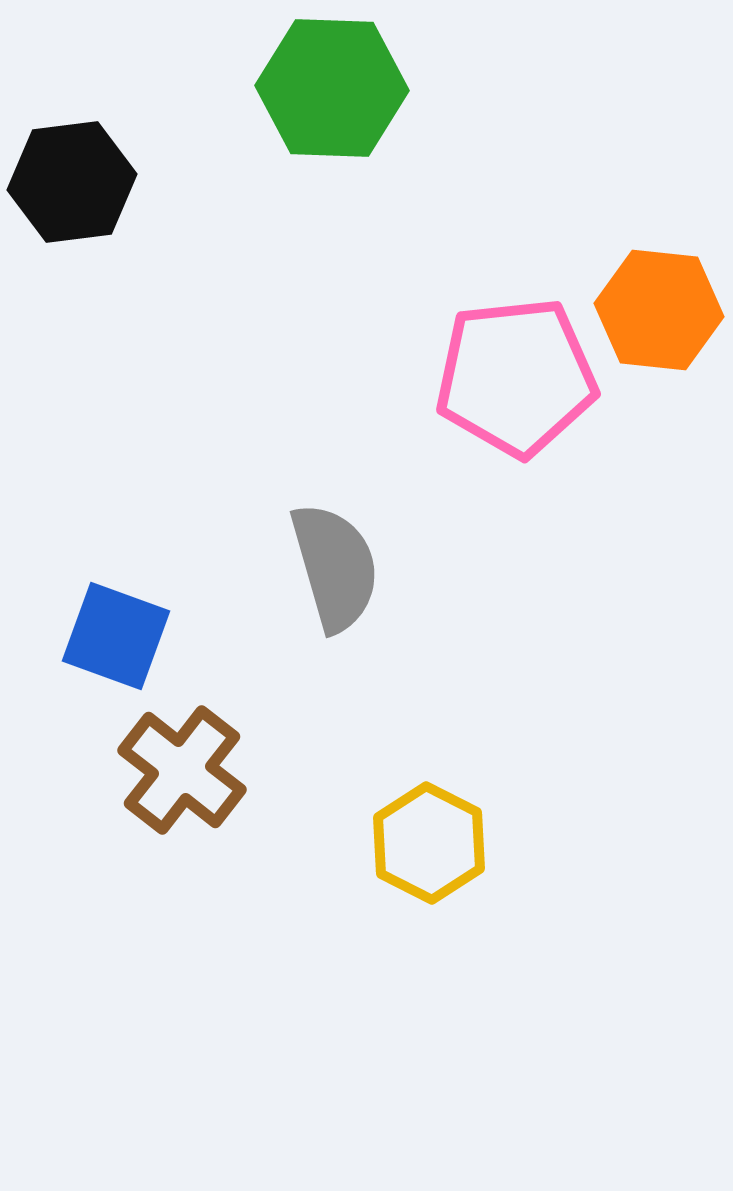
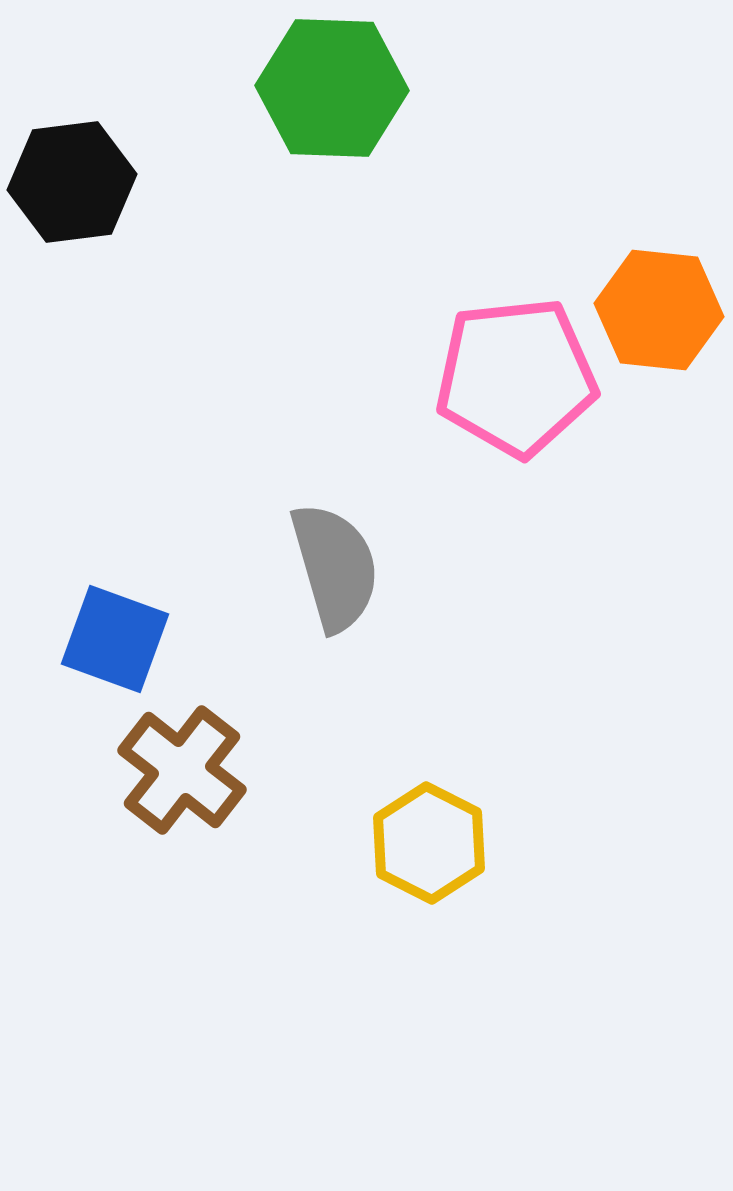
blue square: moved 1 px left, 3 px down
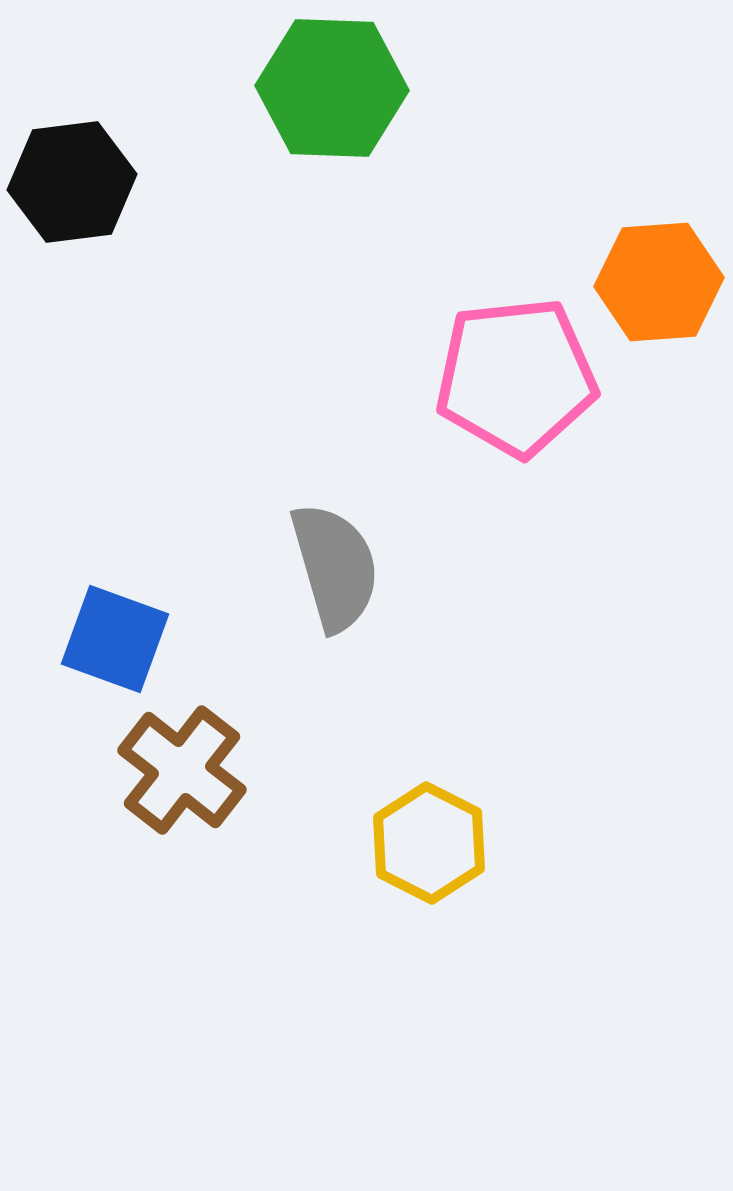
orange hexagon: moved 28 px up; rotated 10 degrees counterclockwise
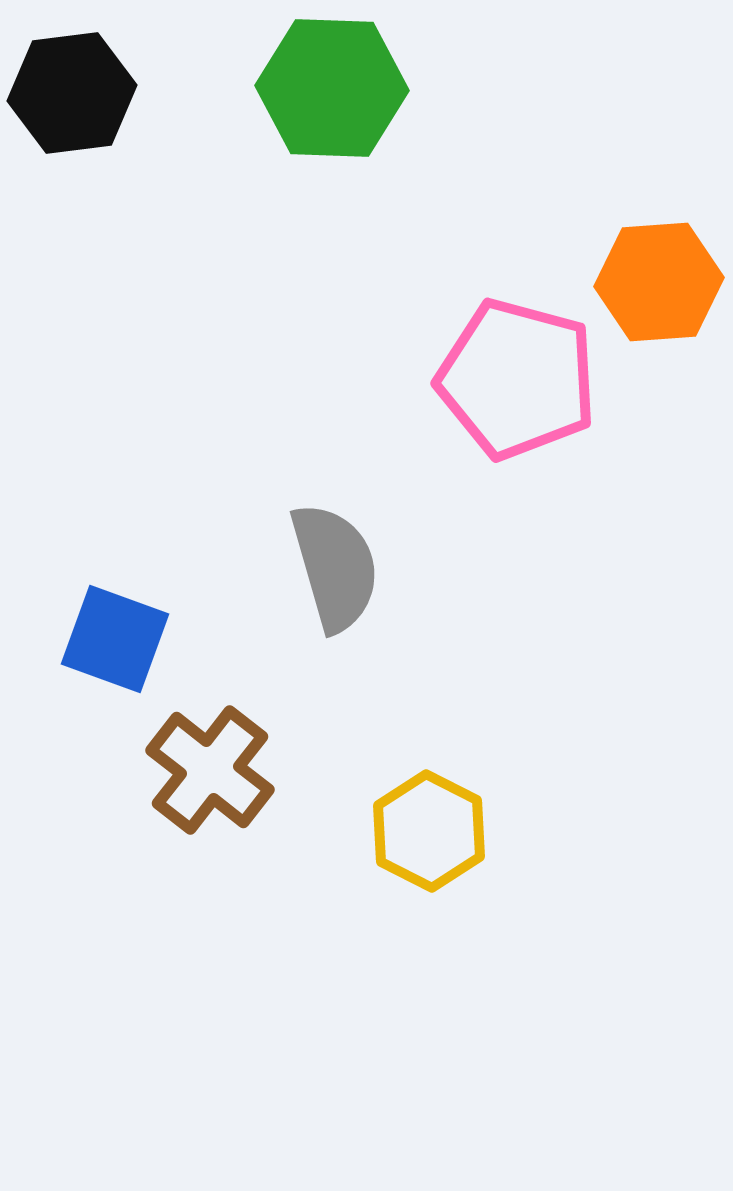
black hexagon: moved 89 px up
pink pentagon: moved 1 px right, 2 px down; rotated 21 degrees clockwise
brown cross: moved 28 px right
yellow hexagon: moved 12 px up
